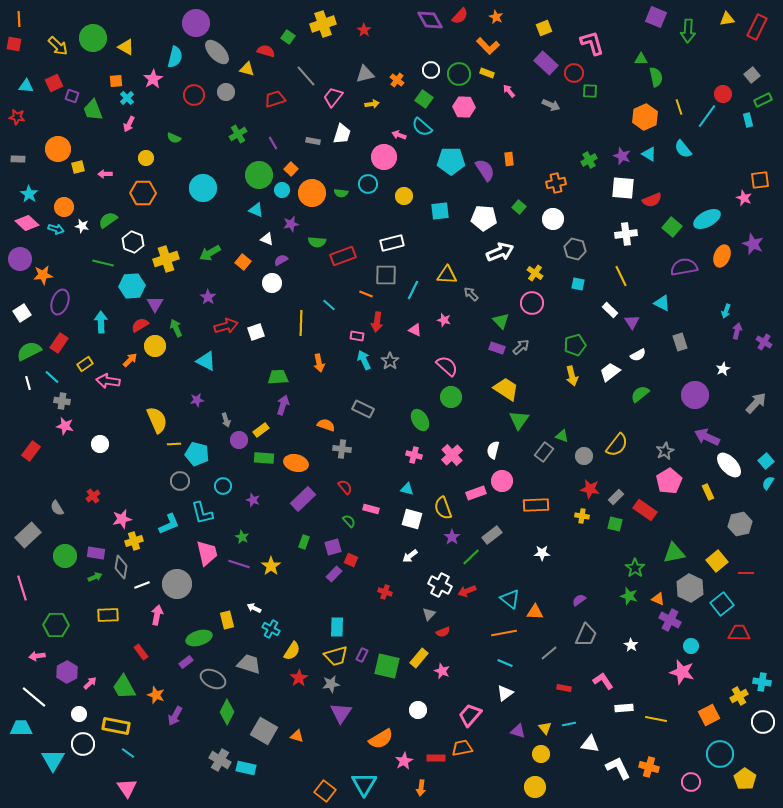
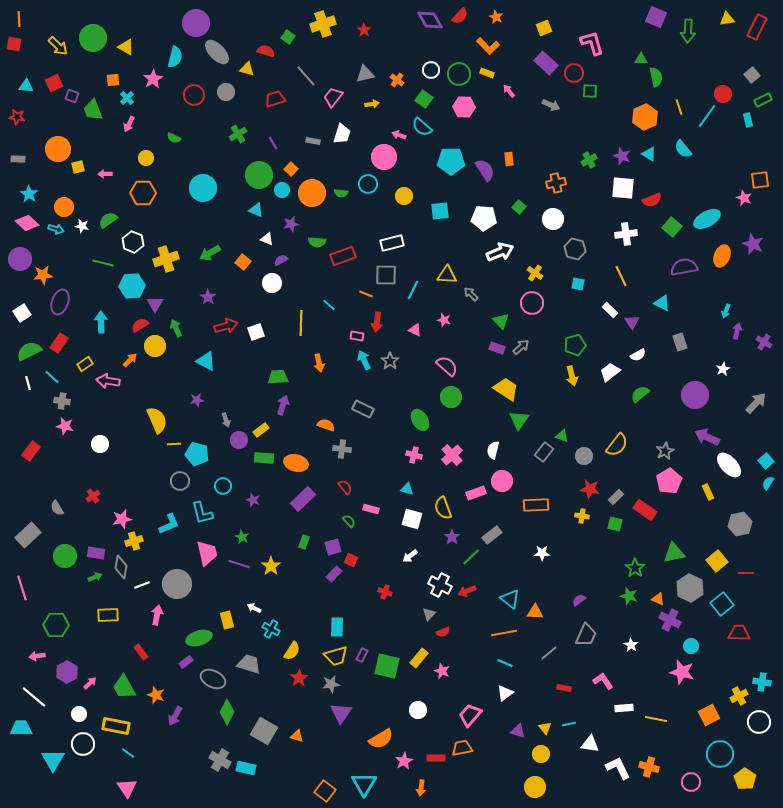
orange square at (116, 81): moved 3 px left, 1 px up
white circle at (763, 722): moved 4 px left
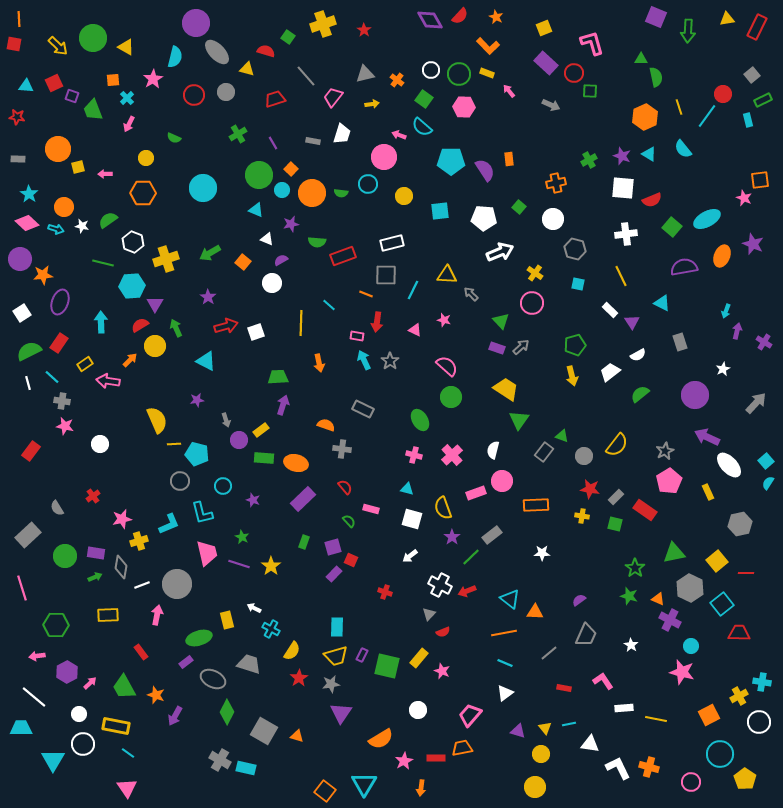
yellow cross at (134, 541): moved 5 px right
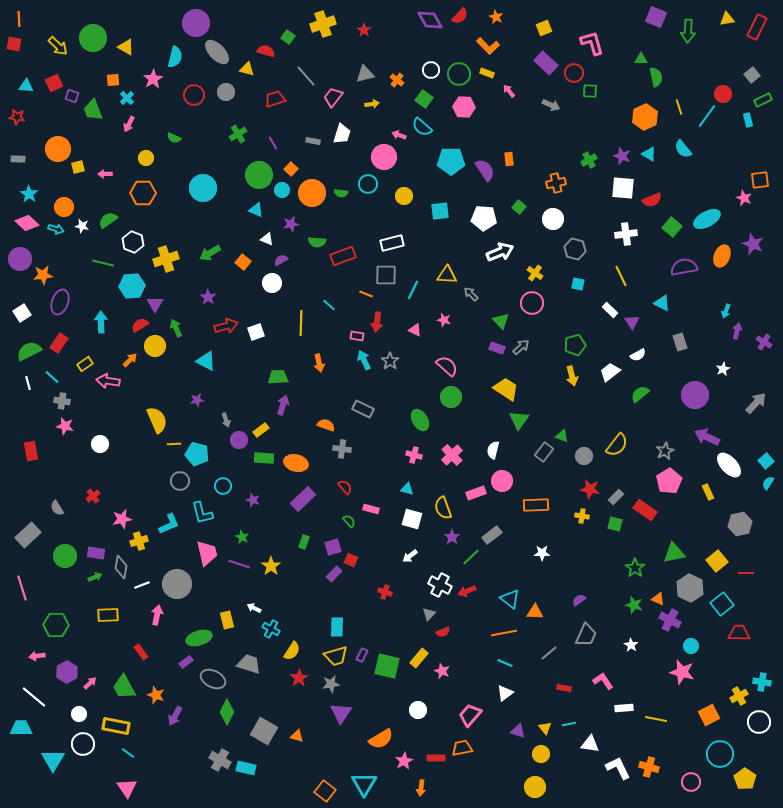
red rectangle at (31, 451): rotated 48 degrees counterclockwise
green star at (629, 596): moved 5 px right, 9 px down
